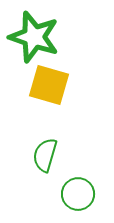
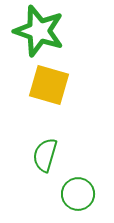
green star: moved 5 px right, 6 px up
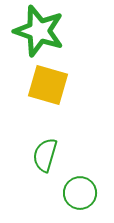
yellow square: moved 1 px left
green circle: moved 2 px right, 1 px up
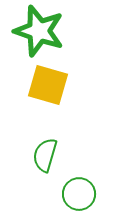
green circle: moved 1 px left, 1 px down
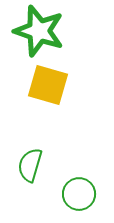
green semicircle: moved 15 px left, 10 px down
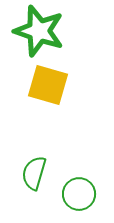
green semicircle: moved 4 px right, 8 px down
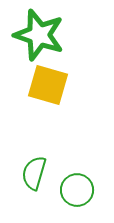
green star: moved 4 px down
green circle: moved 2 px left, 4 px up
